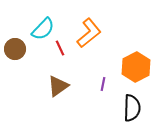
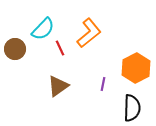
orange hexagon: moved 1 px down
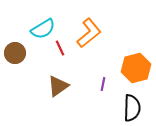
cyan semicircle: rotated 15 degrees clockwise
brown circle: moved 4 px down
orange hexagon: rotated 12 degrees clockwise
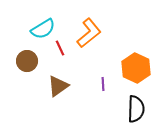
brown circle: moved 12 px right, 8 px down
orange hexagon: rotated 20 degrees counterclockwise
purple line: rotated 16 degrees counterclockwise
black semicircle: moved 4 px right, 1 px down
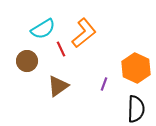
orange L-shape: moved 5 px left
red line: moved 1 px right, 1 px down
purple line: moved 1 px right; rotated 24 degrees clockwise
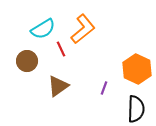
orange L-shape: moved 1 px left, 4 px up
orange hexagon: moved 1 px right, 1 px down
purple line: moved 4 px down
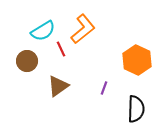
cyan semicircle: moved 2 px down
orange hexagon: moved 9 px up
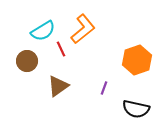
orange hexagon: rotated 16 degrees clockwise
black semicircle: rotated 100 degrees clockwise
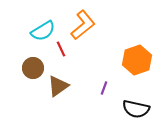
orange L-shape: moved 4 px up
brown circle: moved 6 px right, 7 px down
